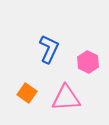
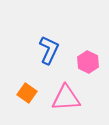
blue L-shape: moved 1 px down
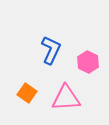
blue L-shape: moved 2 px right
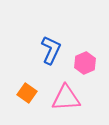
pink hexagon: moved 3 px left, 1 px down; rotated 10 degrees clockwise
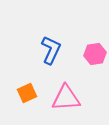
pink hexagon: moved 10 px right, 9 px up; rotated 15 degrees clockwise
orange square: rotated 30 degrees clockwise
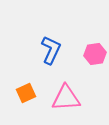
orange square: moved 1 px left
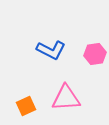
blue L-shape: rotated 92 degrees clockwise
orange square: moved 13 px down
